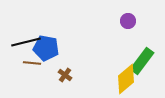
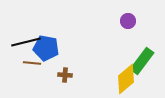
brown cross: rotated 32 degrees counterclockwise
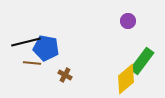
brown cross: rotated 24 degrees clockwise
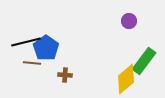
purple circle: moved 1 px right
blue pentagon: rotated 25 degrees clockwise
green rectangle: moved 2 px right
brown cross: rotated 24 degrees counterclockwise
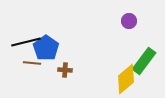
brown cross: moved 5 px up
